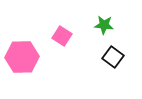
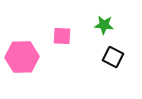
pink square: rotated 30 degrees counterclockwise
black square: rotated 10 degrees counterclockwise
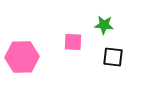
pink square: moved 11 px right, 6 px down
black square: rotated 20 degrees counterclockwise
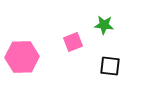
pink square: rotated 24 degrees counterclockwise
black square: moved 3 px left, 9 px down
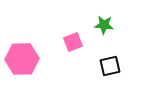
pink hexagon: moved 2 px down
black square: rotated 20 degrees counterclockwise
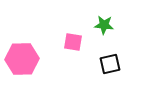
pink square: rotated 30 degrees clockwise
black square: moved 2 px up
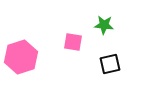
pink hexagon: moved 1 px left, 2 px up; rotated 16 degrees counterclockwise
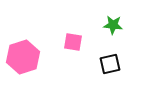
green star: moved 9 px right
pink hexagon: moved 2 px right
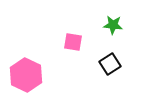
pink hexagon: moved 3 px right, 18 px down; rotated 16 degrees counterclockwise
black square: rotated 20 degrees counterclockwise
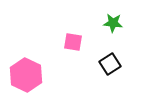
green star: moved 2 px up
